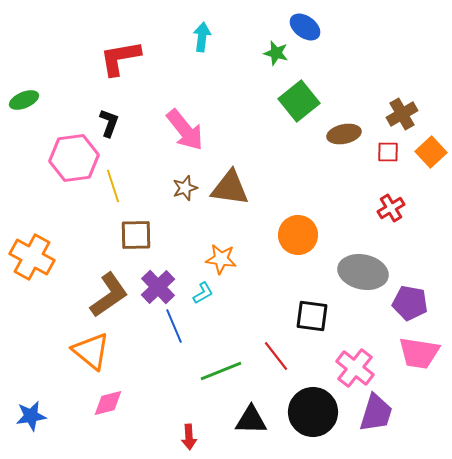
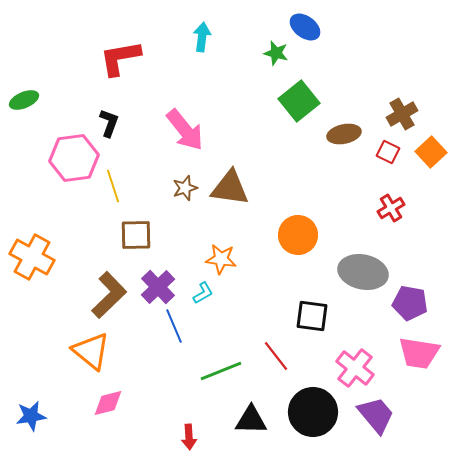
red square: rotated 25 degrees clockwise
brown L-shape: rotated 9 degrees counterclockwise
purple trapezoid: moved 2 px down; rotated 57 degrees counterclockwise
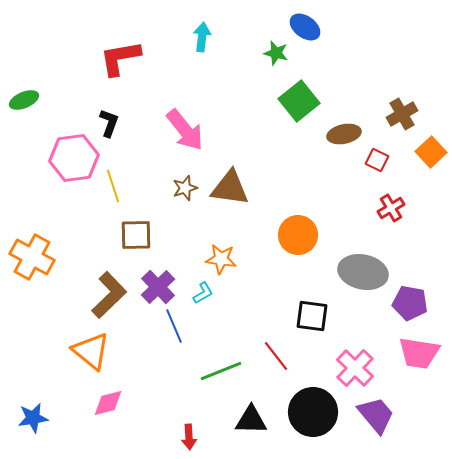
red square: moved 11 px left, 8 px down
pink cross: rotated 6 degrees clockwise
blue star: moved 2 px right, 2 px down
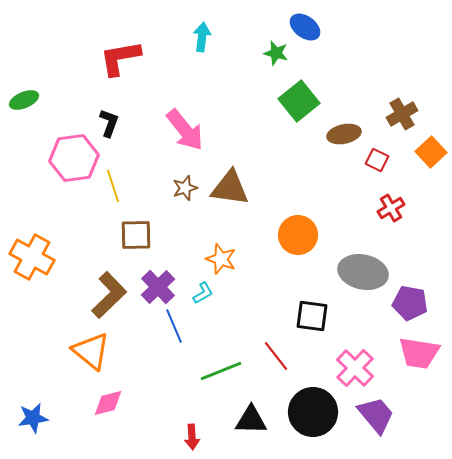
orange star: rotated 12 degrees clockwise
red arrow: moved 3 px right
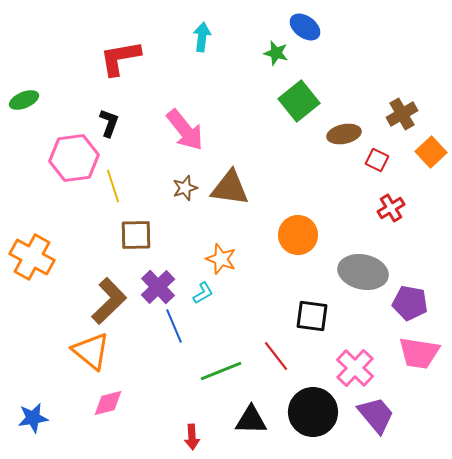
brown L-shape: moved 6 px down
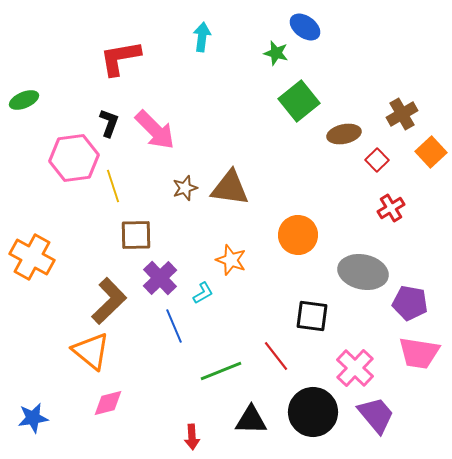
pink arrow: moved 30 px left; rotated 6 degrees counterclockwise
red square: rotated 20 degrees clockwise
orange star: moved 10 px right, 1 px down
purple cross: moved 2 px right, 9 px up
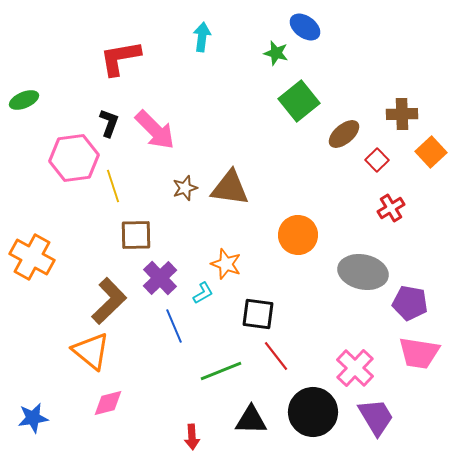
brown cross: rotated 28 degrees clockwise
brown ellipse: rotated 28 degrees counterclockwise
orange star: moved 5 px left, 4 px down
black square: moved 54 px left, 2 px up
purple trapezoid: moved 2 px down; rotated 9 degrees clockwise
